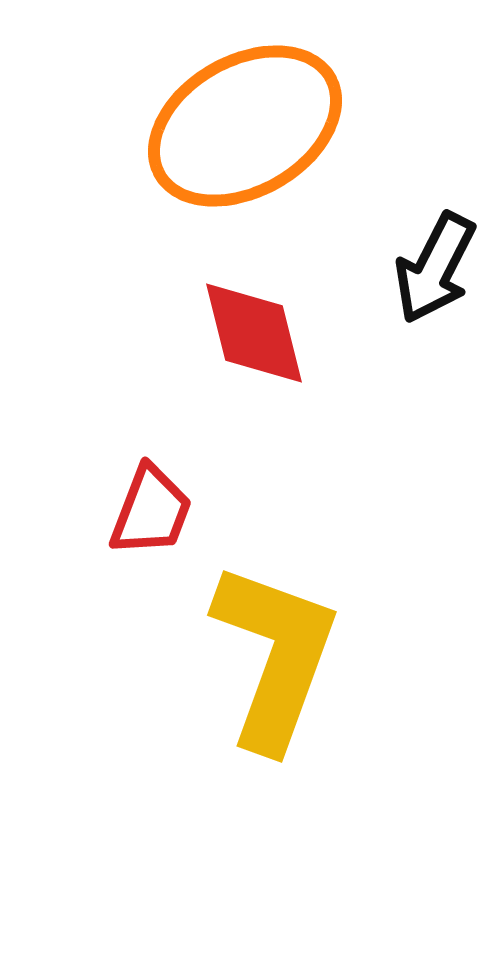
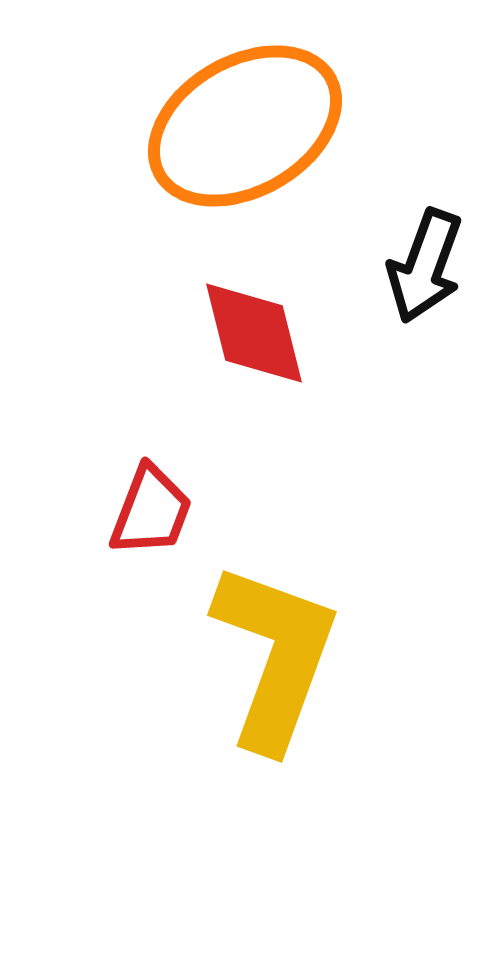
black arrow: moved 10 px left, 2 px up; rotated 7 degrees counterclockwise
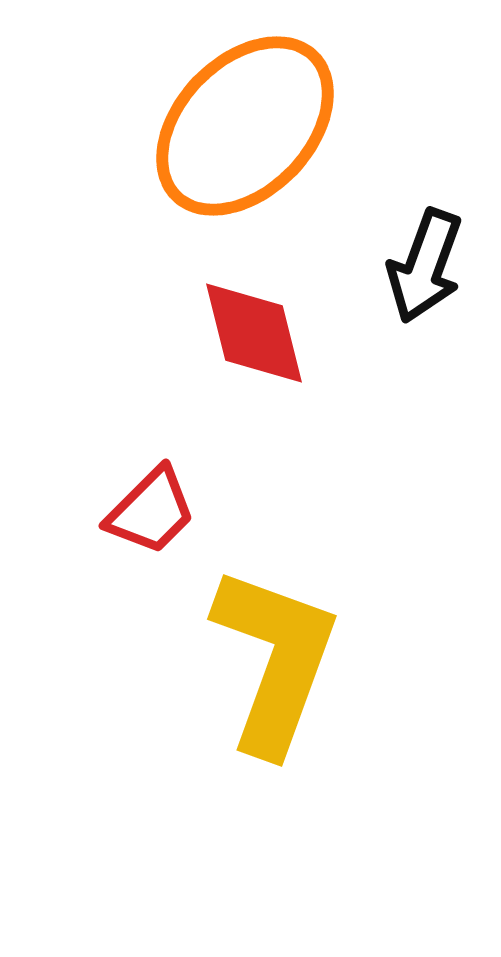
orange ellipse: rotated 16 degrees counterclockwise
red trapezoid: rotated 24 degrees clockwise
yellow L-shape: moved 4 px down
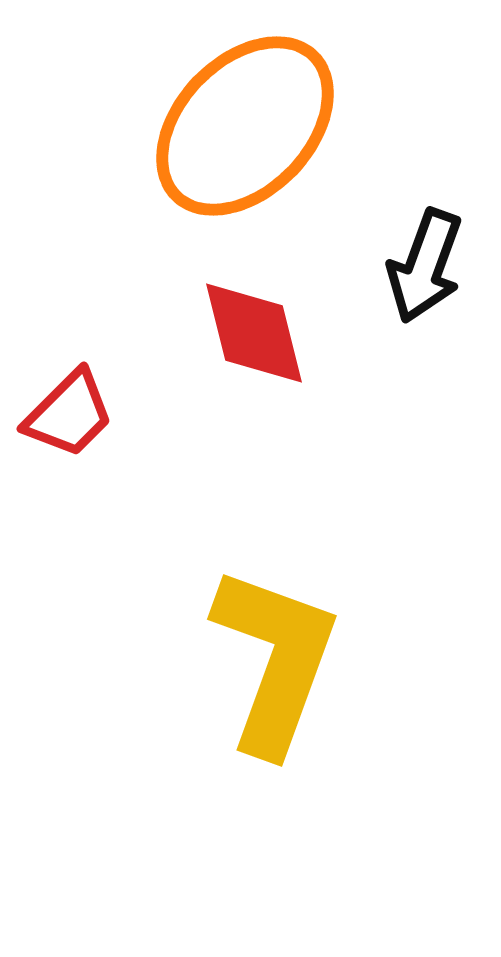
red trapezoid: moved 82 px left, 97 px up
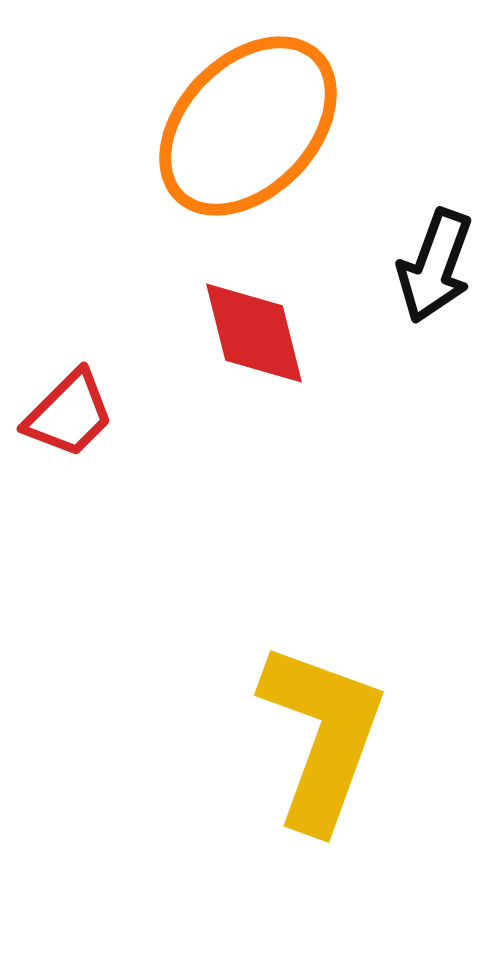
orange ellipse: moved 3 px right
black arrow: moved 10 px right
yellow L-shape: moved 47 px right, 76 px down
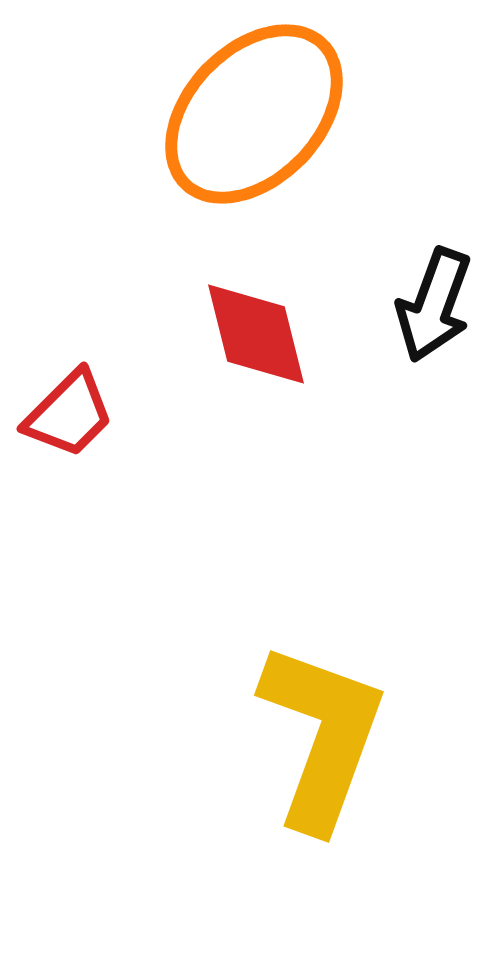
orange ellipse: moved 6 px right, 12 px up
black arrow: moved 1 px left, 39 px down
red diamond: moved 2 px right, 1 px down
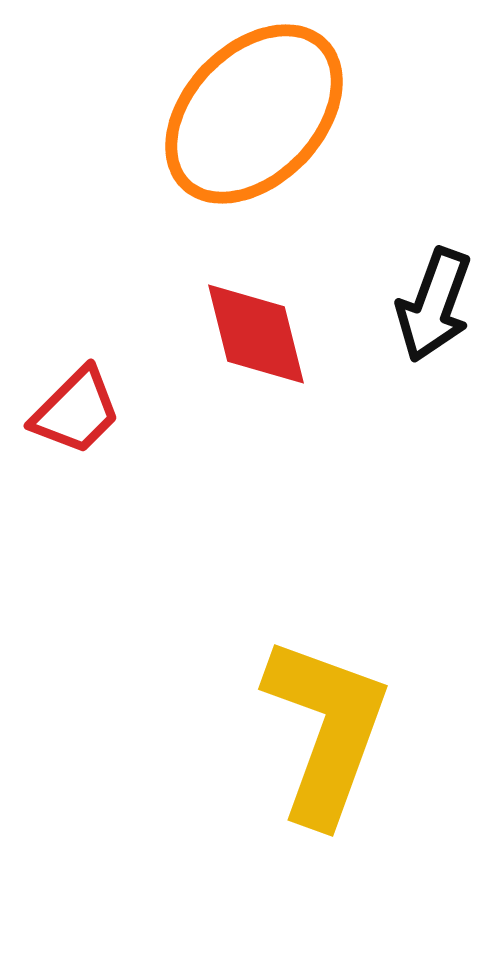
red trapezoid: moved 7 px right, 3 px up
yellow L-shape: moved 4 px right, 6 px up
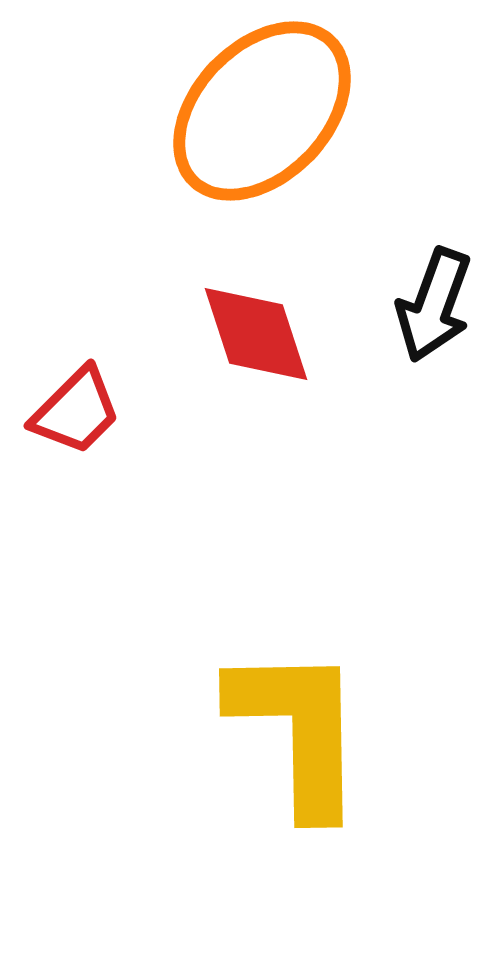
orange ellipse: moved 8 px right, 3 px up
red diamond: rotated 4 degrees counterclockwise
yellow L-shape: moved 28 px left; rotated 21 degrees counterclockwise
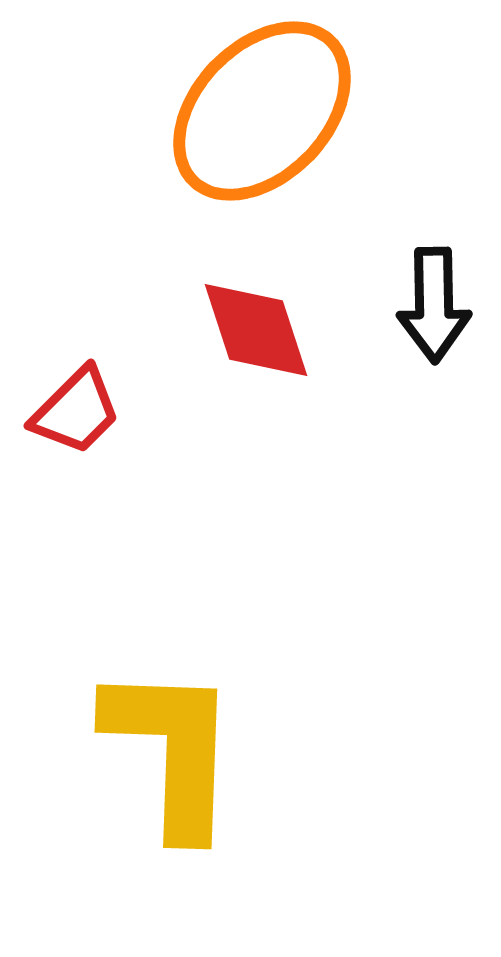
black arrow: rotated 21 degrees counterclockwise
red diamond: moved 4 px up
yellow L-shape: moved 126 px left, 20 px down; rotated 3 degrees clockwise
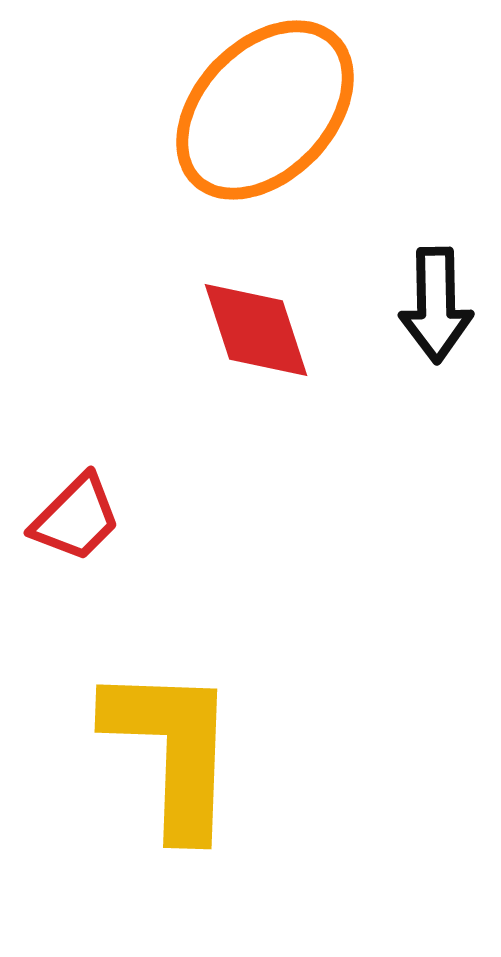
orange ellipse: moved 3 px right, 1 px up
black arrow: moved 2 px right
red trapezoid: moved 107 px down
